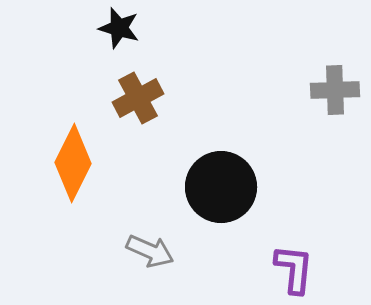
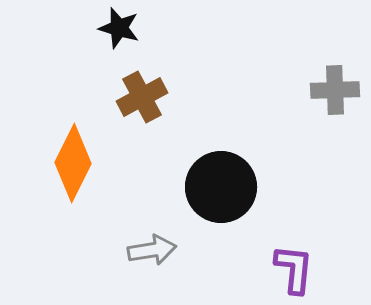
brown cross: moved 4 px right, 1 px up
gray arrow: moved 2 px right, 1 px up; rotated 33 degrees counterclockwise
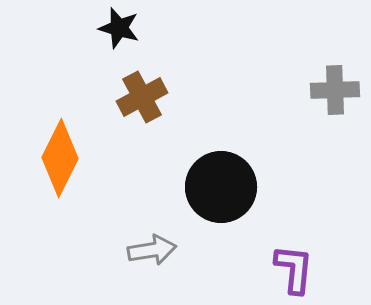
orange diamond: moved 13 px left, 5 px up
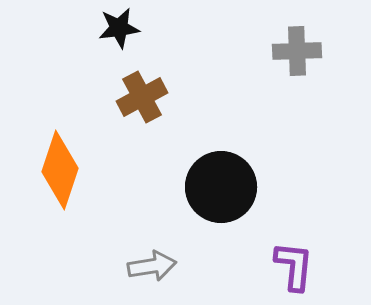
black star: rotated 24 degrees counterclockwise
gray cross: moved 38 px left, 39 px up
orange diamond: moved 12 px down; rotated 8 degrees counterclockwise
gray arrow: moved 16 px down
purple L-shape: moved 3 px up
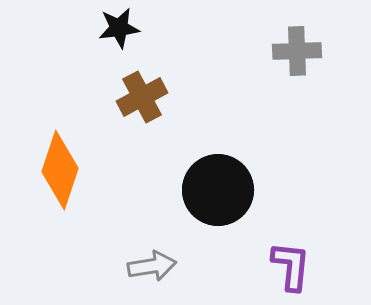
black circle: moved 3 px left, 3 px down
purple L-shape: moved 3 px left
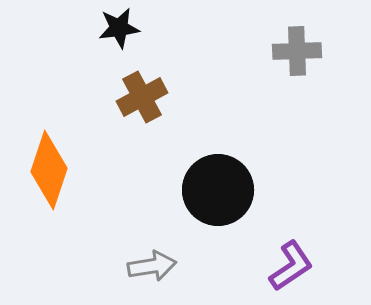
orange diamond: moved 11 px left
purple L-shape: rotated 50 degrees clockwise
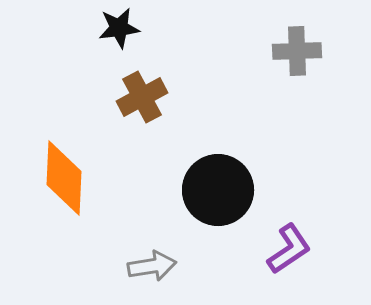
orange diamond: moved 15 px right, 8 px down; rotated 16 degrees counterclockwise
purple L-shape: moved 2 px left, 17 px up
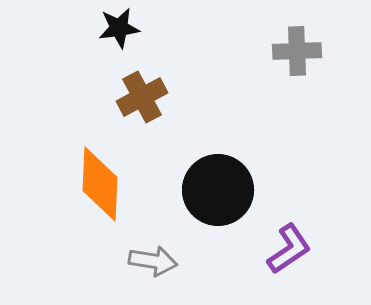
orange diamond: moved 36 px right, 6 px down
gray arrow: moved 1 px right, 5 px up; rotated 18 degrees clockwise
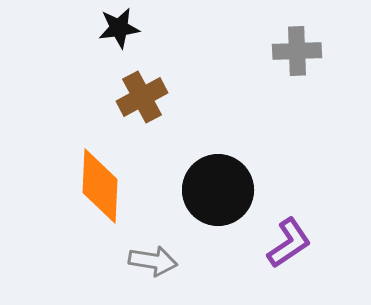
orange diamond: moved 2 px down
purple L-shape: moved 6 px up
